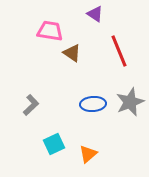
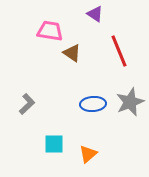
gray L-shape: moved 4 px left, 1 px up
cyan square: rotated 25 degrees clockwise
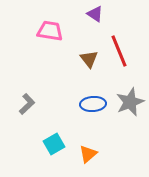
brown triangle: moved 17 px right, 6 px down; rotated 18 degrees clockwise
cyan square: rotated 30 degrees counterclockwise
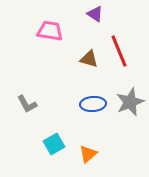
brown triangle: rotated 36 degrees counterclockwise
gray L-shape: rotated 105 degrees clockwise
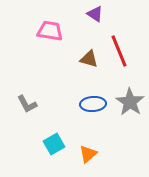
gray star: rotated 16 degrees counterclockwise
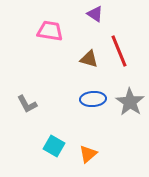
blue ellipse: moved 5 px up
cyan square: moved 2 px down; rotated 30 degrees counterclockwise
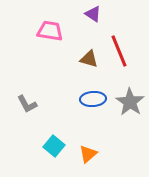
purple triangle: moved 2 px left
cyan square: rotated 10 degrees clockwise
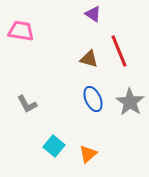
pink trapezoid: moved 29 px left
blue ellipse: rotated 70 degrees clockwise
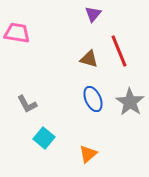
purple triangle: rotated 36 degrees clockwise
pink trapezoid: moved 4 px left, 2 px down
cyan square: moved 10 px left, 8 px up
